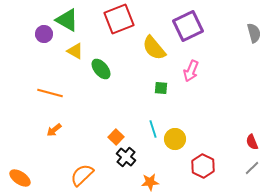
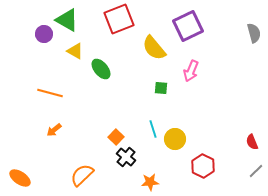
gray line: moved 4 px right, 3 px down
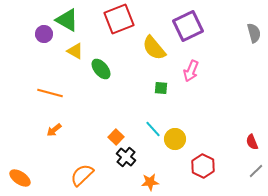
cyan line: rotated 24 degrees counterclockwise
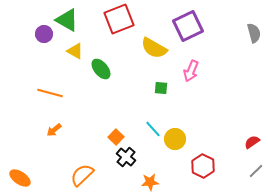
yellow semicircle: rotated 20 degrees counterclockwise
red semicircle: rotated 77 degrees clockwise
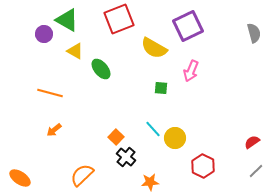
yellow circle: moved 1 px up
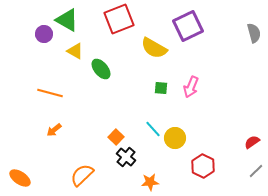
pink arrow: moved 16 px down
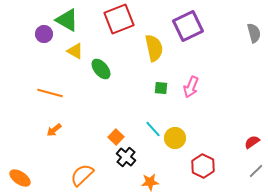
yellow semicircle: rotated 132 degrees counterclockwise
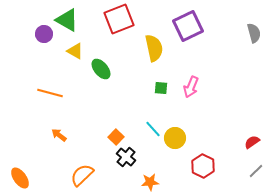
orange arrow: moved 5 px right, 5 px down; rotated 77 degrees clockwise
orange ellipse: rotated 20 degrees clockwise
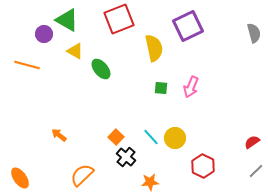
orange line: moved 23 px left, 28 px up
cyan line: moved 2 px left, 8 px down
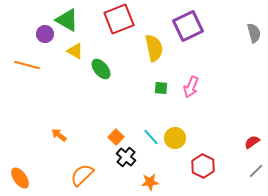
purple circle: moved 1 px right
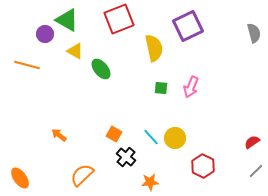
orange square: moved 2 px left, 3 px up; rotated 14 degrees counterclockwise
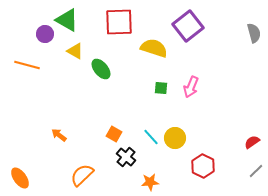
red square: moved 3 px down; rotated 20 degrees clockwise
purple square: rotated 12 degrees counterclockwise
yellow semicircle: rotated 60 degrees counterclockwise
